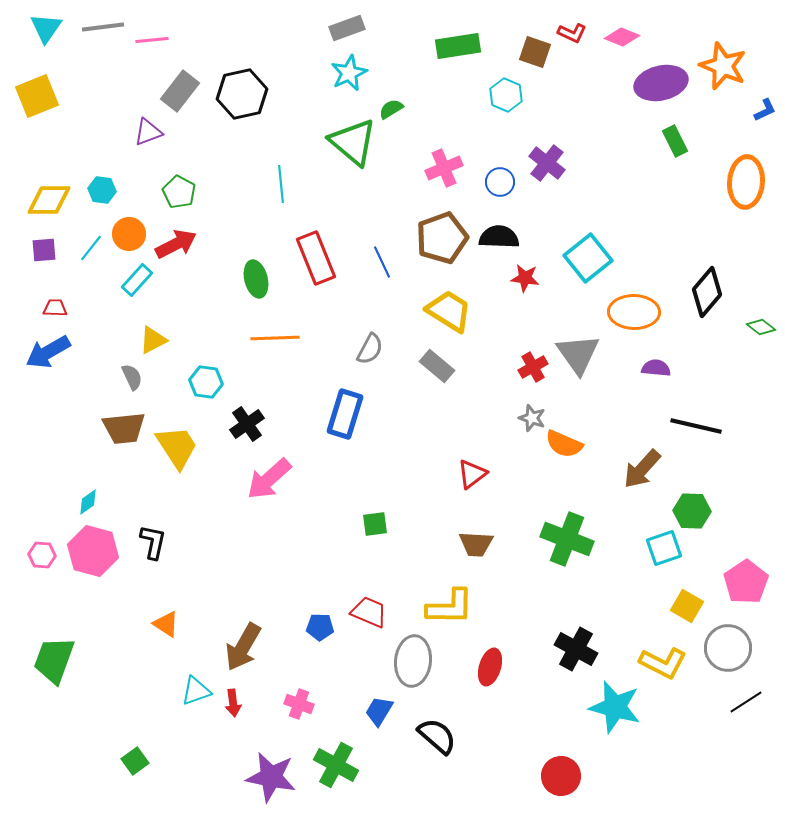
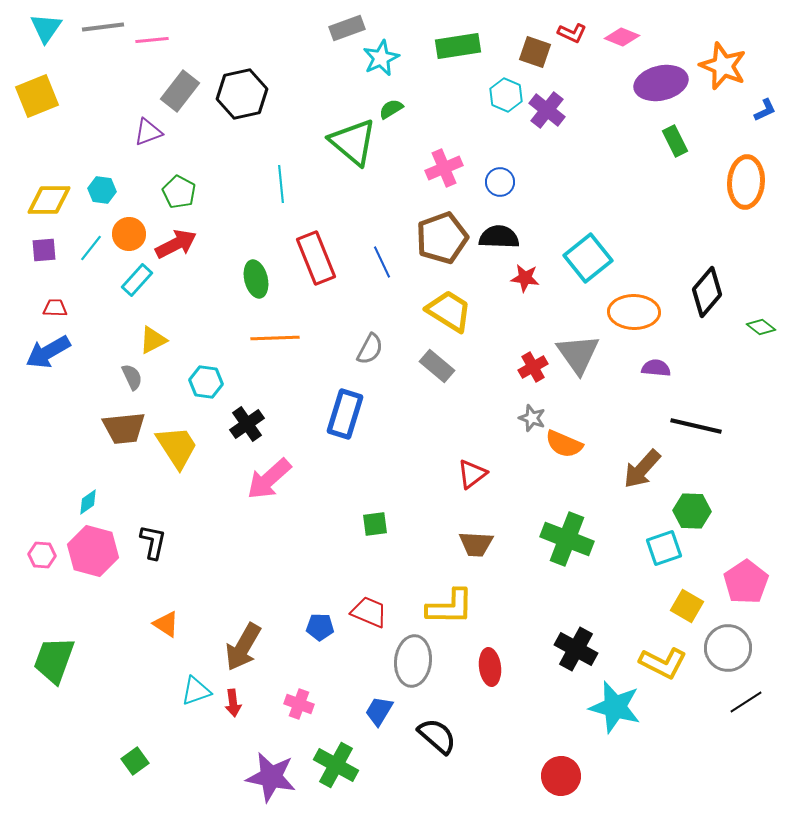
cyan star at (349, 73): moved 32 px right, 15 px up
purple cross at (547, 163): moved 53 px up
red ellipse at (490, 667): rotated 24 degrees counterclockwise
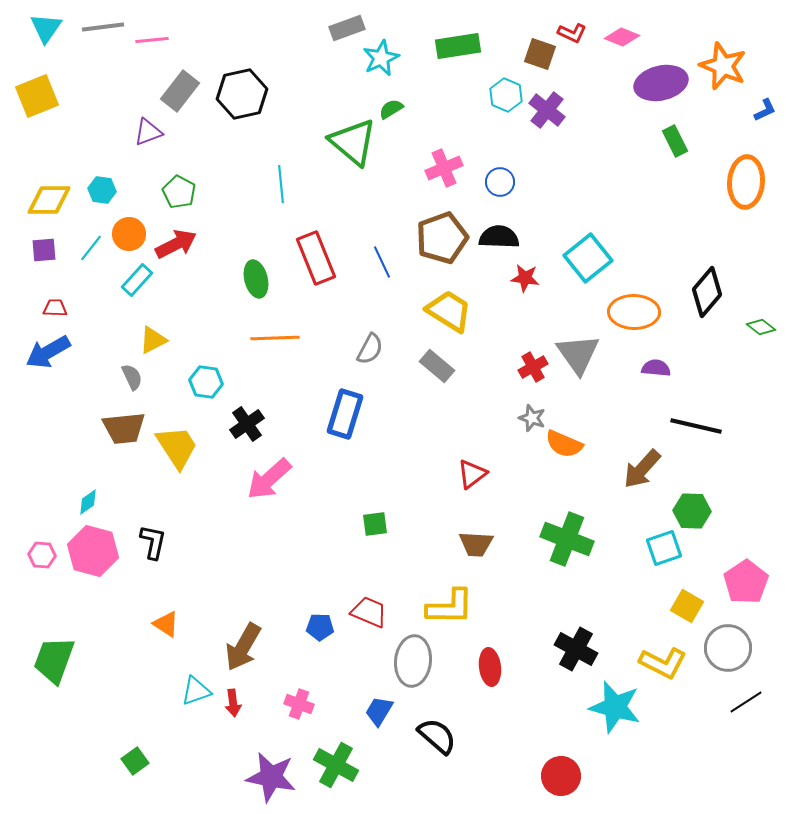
brown square at (535, 52): moved 5 px right, 2 px down
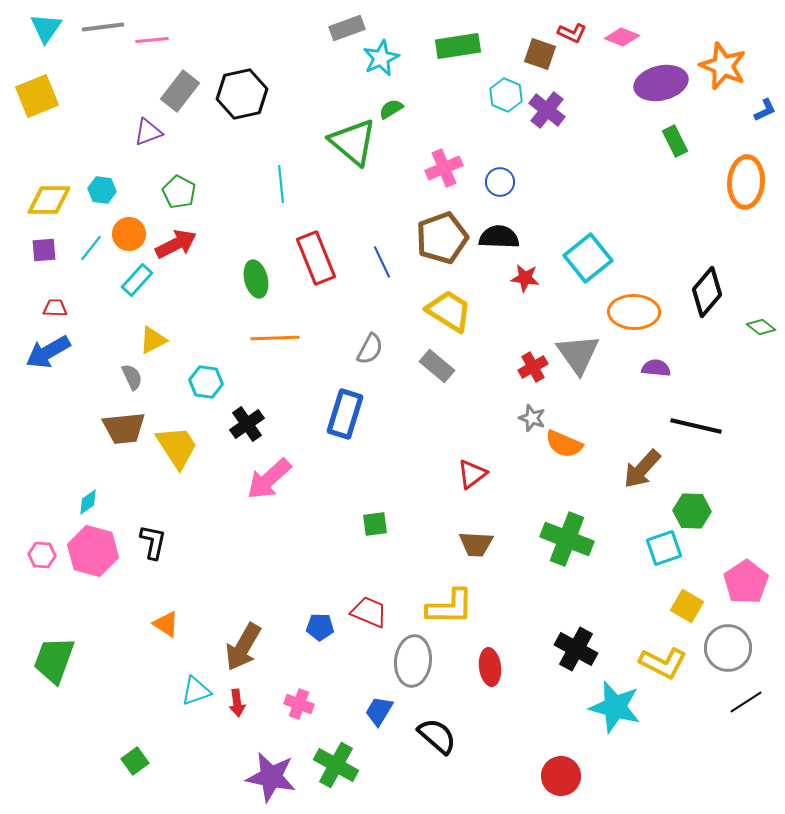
red arrow at (233, 703): moved 4 px right
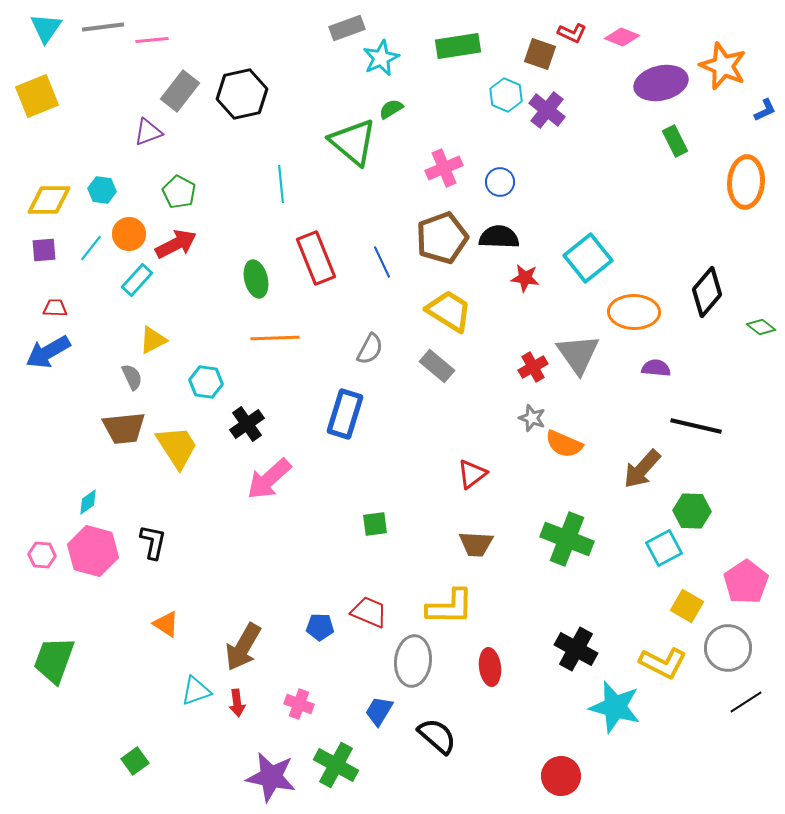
cyan square at (664, 548): rotated 9 degrees counterclockwise
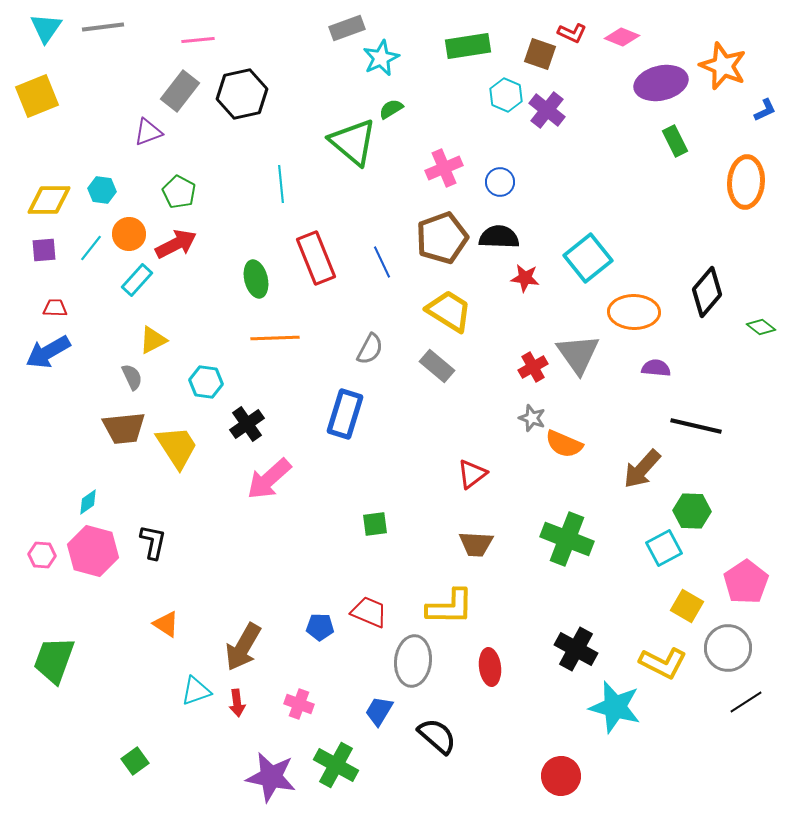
pink line at (152, 40): moved 46 px right
green rectangle at (458, 46): moved 10 px right
